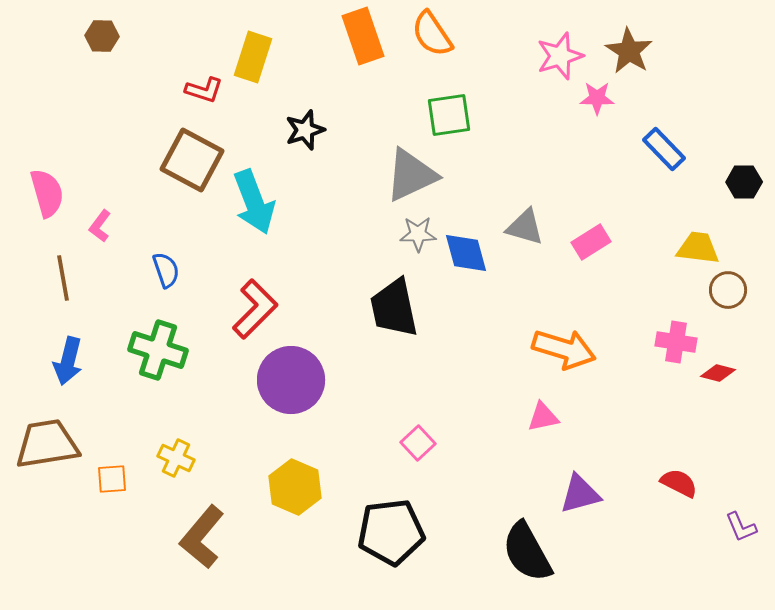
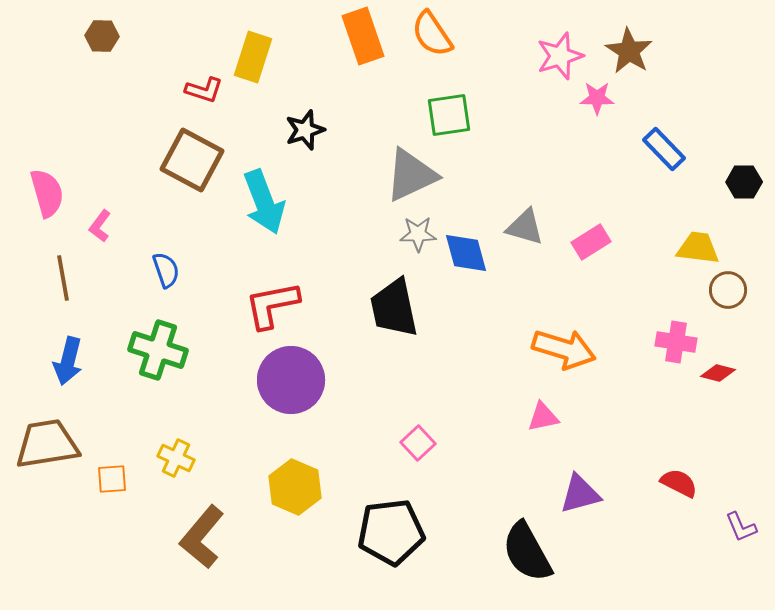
cyan arrow at (254, 202): moved 10 px right
red L-shape at (255, 309): moved 17 px right, 4 px up; rotated 146 degrees counterclockwise
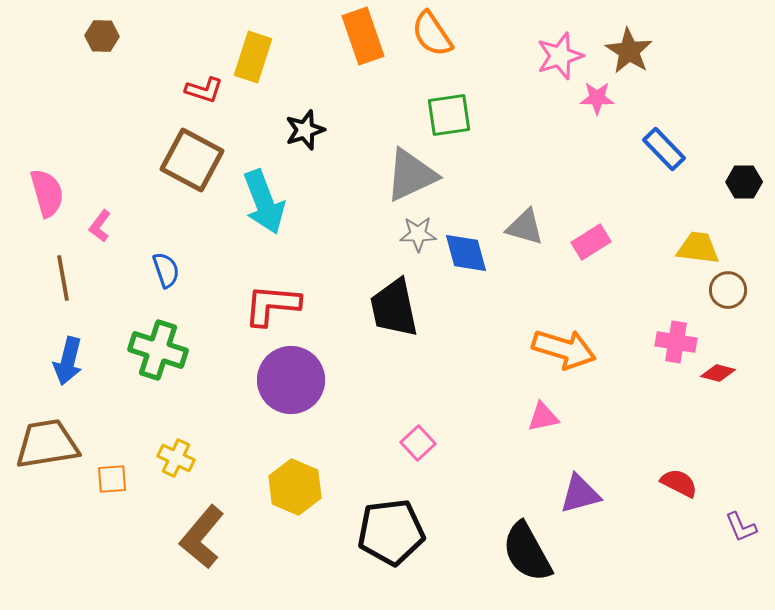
red L-shape at (272, 305): rotated 16 degrees clockwise
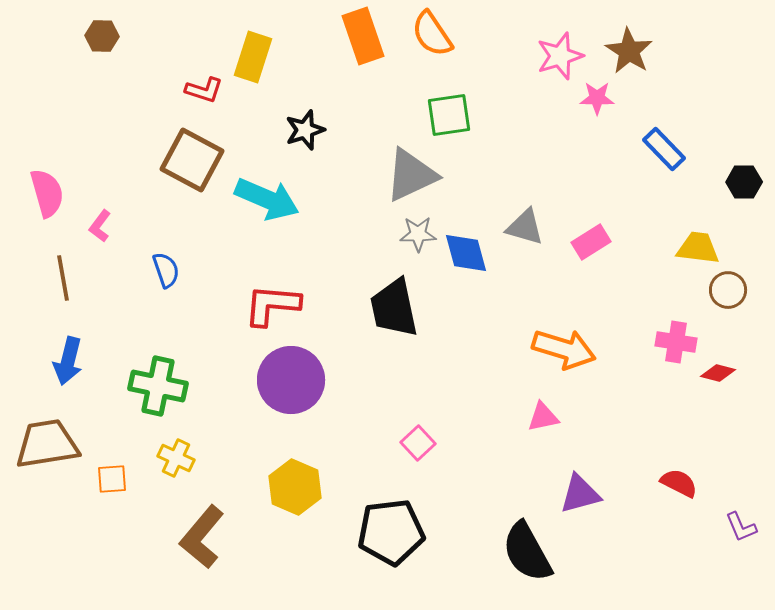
cyan arrow at (264, 202): moved 3 px right, 3 px up; rotated 46 degrees counterclockwise
green cross at (158, 350): moved 36 px down; rotated 6 degrees counterclockwise
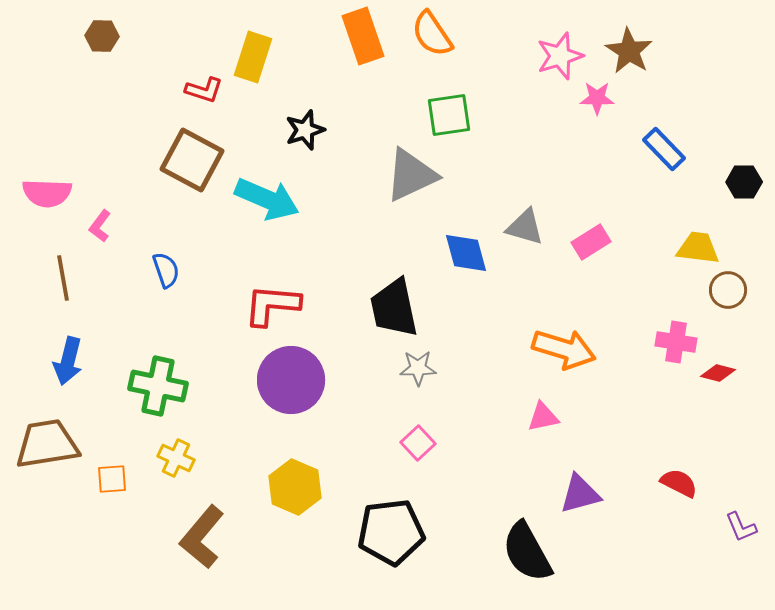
pink semicircle at (47, 193): rotated 108 degrees clockwise
gray star at (418, 234): moved 134 px down
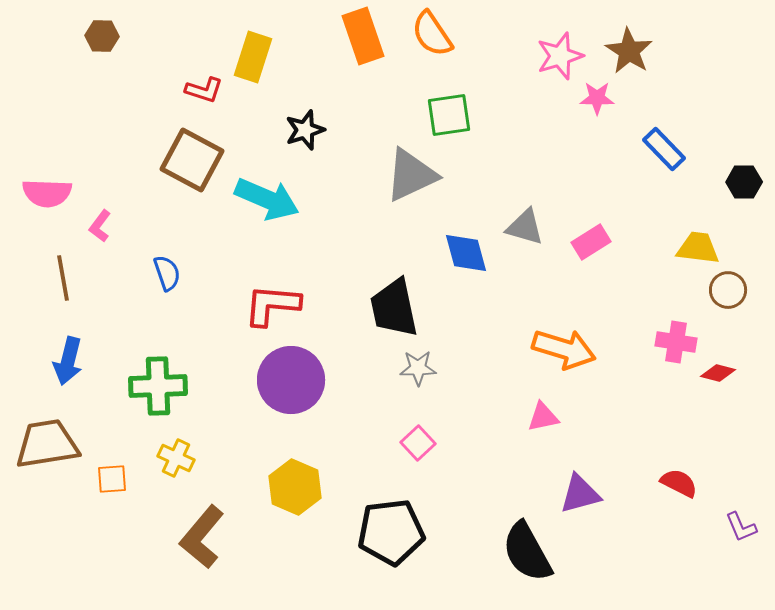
blue semicircle at (166, 270): moved 1 px right, 3 px down
green cross at (158, 386): rotated 14 degrees counterclockwise
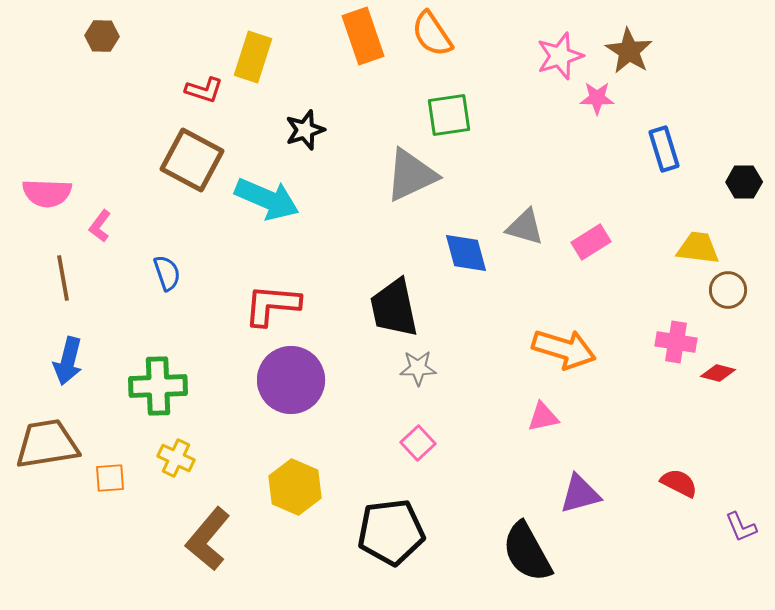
blue rectangle at (664, 149): rotated 27 degrees clockwise
orange square at (112, 479): moved 2 px left, 1 px up
brown L-shape at (202, 537): moved 6 px right, 2 px down
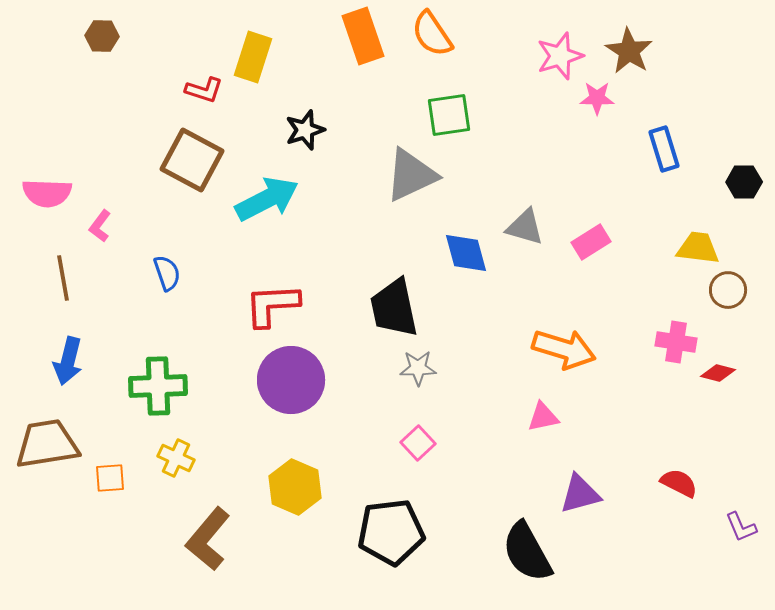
cyan arrow at (267, 199): rotated 50 degrees counterclockwise
red L-shape at (272, 305): rotated 8 degrees counterclockwise
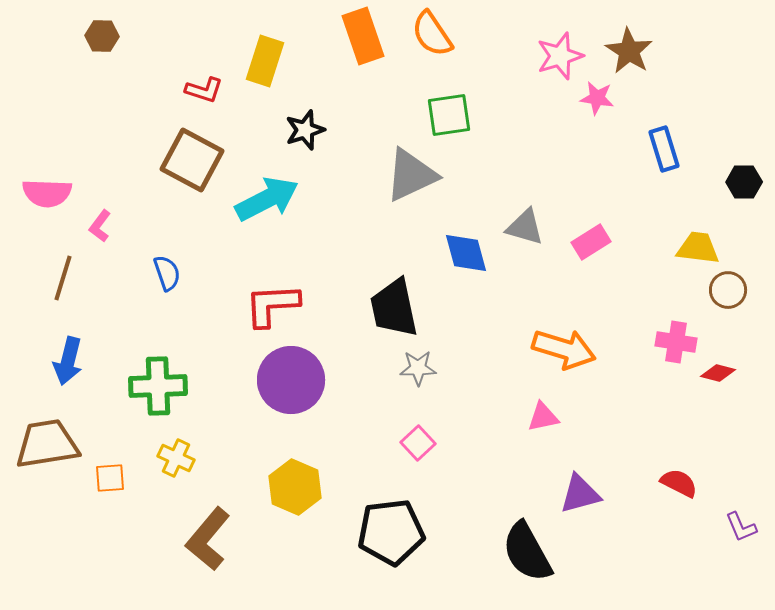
yellow rectangle at (253, 57): moved 12 px right, 4 px down
pink star at (597, 98): rotated 8 degrees clockwise
brown line at (63, 278): rotated 27 degrees clockwise
